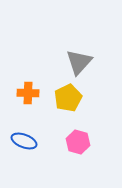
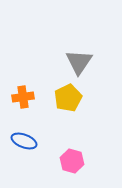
gray triangle: rotated 8 degrees counterclockwise
orange cross: moved 5 px left, 4 px down; rotated 10 degrees counterclockwise
pink hexagon: moved 6 px left, 19 px down
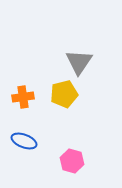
yellow pentagon: moved 4 px left, 4 px up; rotated 12 degrees clockwise
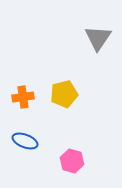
gray triangle: moved 19 px right, 24 px up
blue ellipse: moved 1 px right
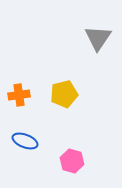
orange cross: moved 4 px left, 2 px up
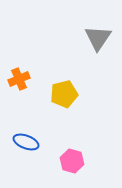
orange cross: moved 16 px up; rotated 15 degrees counterclockwise
blue ellipse: moved 1 px right, 1 px down
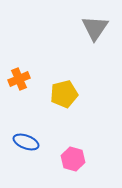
gray triangle: moved 3 px left, 10 px up
pink hexagon: moved 1 px right, 2 px up
